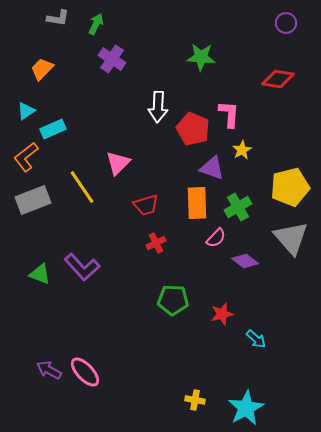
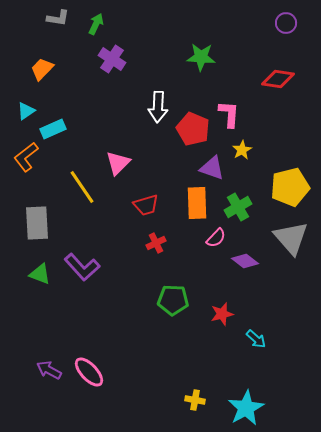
gray rectangle: moved 4 px right, 23 px down; rotated 72 degrees counterclockwise
pink ellipse: moved 4 px right
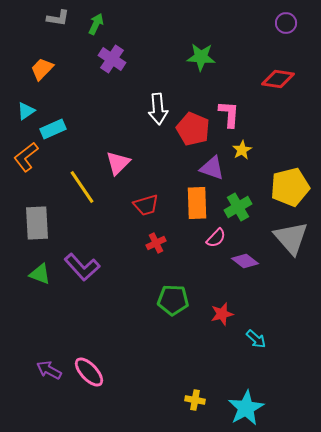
white arrow: moved 2 px down; rotated 8 degrees counterclockwise
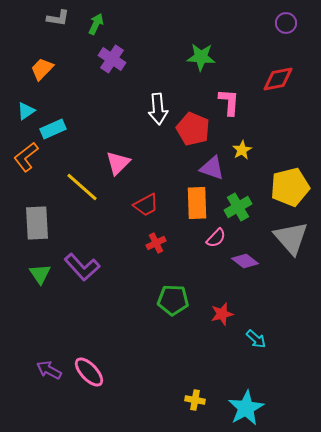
red diamond: rotated 20 degrees counterclockwise
pink L-shape: moved 12 px up
yellow line: rotated 15 degrees counterclockwise
red trapezoid: rotated 12 degrees counterclockwise
green triangle: rotated 35 degrees clockwise
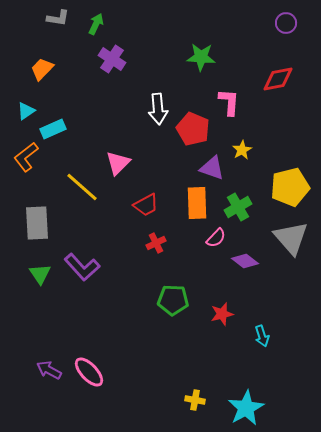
cyan arrow: moved 6 px right, 3 px up; rotated 30 degrees clockwise
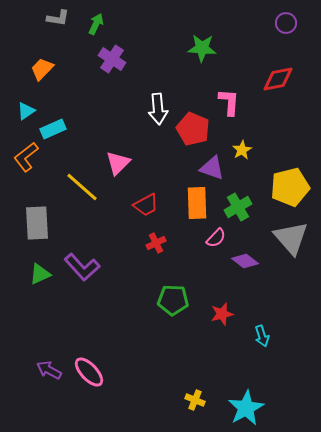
green star: moved 1 px right, 9 px up
green triangle: rotated 40 degrees clockwise
yellow cross: rotated 12 degrees clockwise
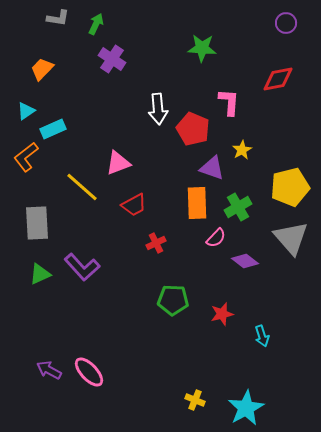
pink triangle: rotated 24 degrees clockwise
red trapezoid: moved 12 px left
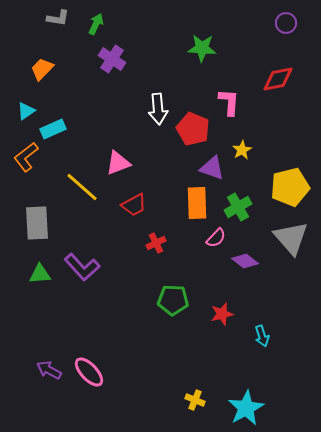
green triangle: rotated 20 degrees clockwise
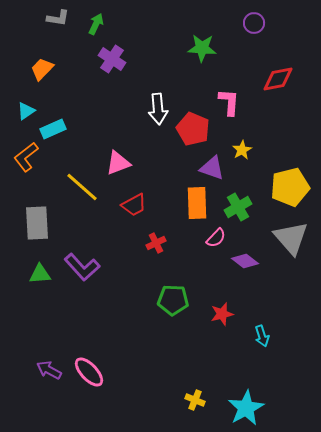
purple circle: moved 32 px left
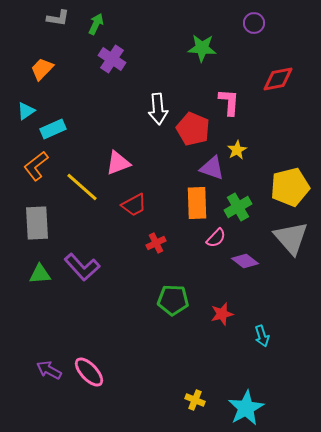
yellow star: moved 5 px left
orange L-shape: moved 10 px right, 9 px down
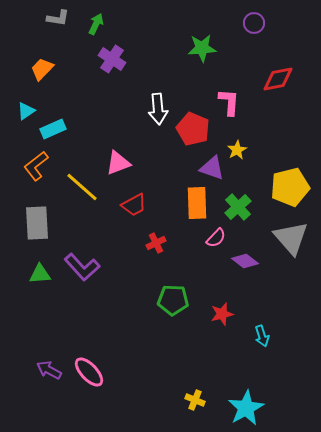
green star: rotated 8 degrees counterclockwise
green cross: rotated 12 degrees counterclockwise
